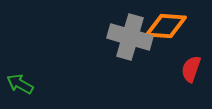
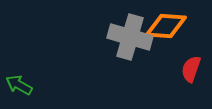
green arrow: moved 1 px left, 1 px down
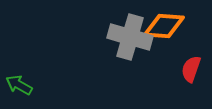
orange diamond: moved 2 px left
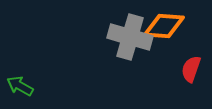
green arrow: moved 1 px right, 1 px down
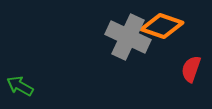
orange diamond: moved 2 px left; rotated 15 degrees clockwise
gray cross: moved 2 px left; rotated 9 degrees clockwise
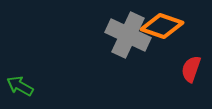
gray cross: moved 2 px up
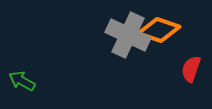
orange diamond: moved 3 px left, 4 px down
green arrow: moved 2 px right, 5 px up
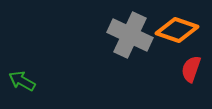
orange diamond: moved 18 px right
gray cross: moved 2 px right
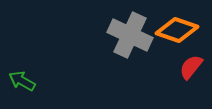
red semicircle: moved 2 px up; rotated 20 degrees clockwise
